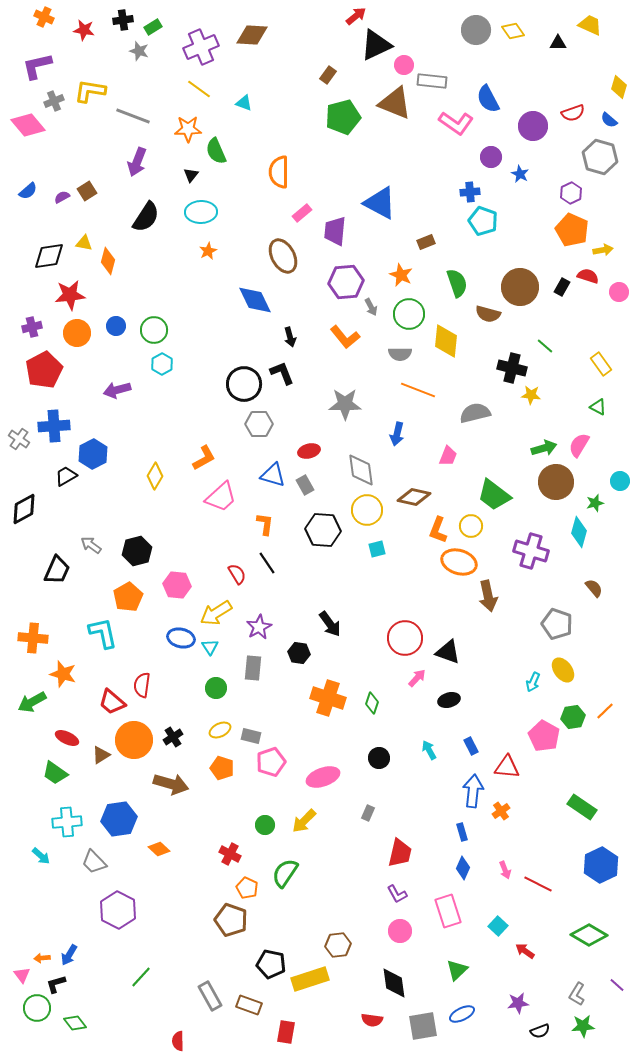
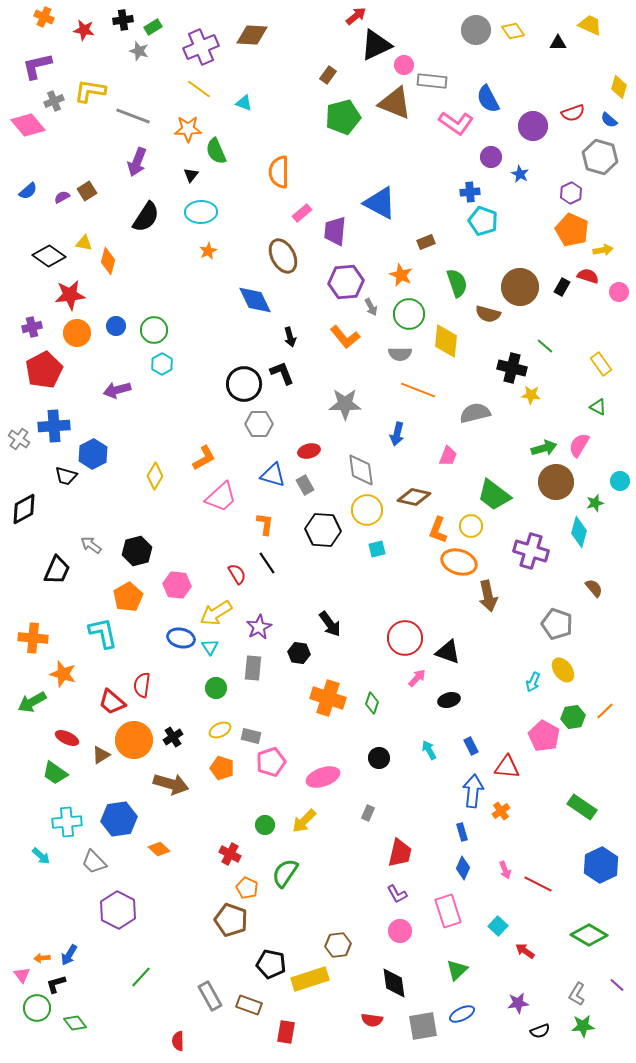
black diamond at (49, 256): rotated 44 degrees clockwise
black trapezoid at (66, 476): rotated 135 degrees counterclockwise
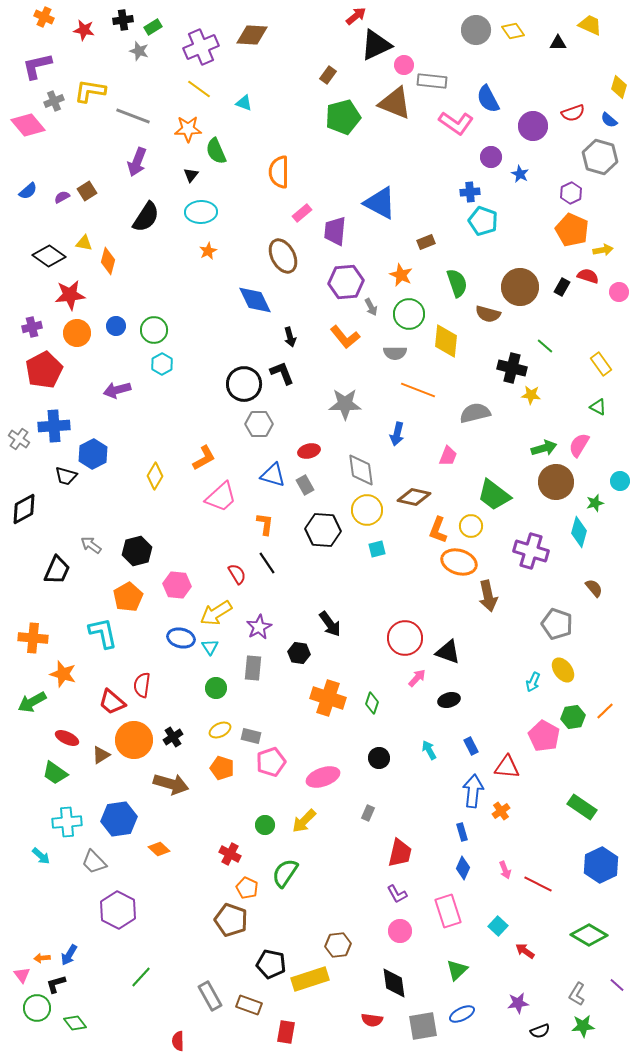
gray semicircle at (400, 354): moved 5 px left, 1 px up
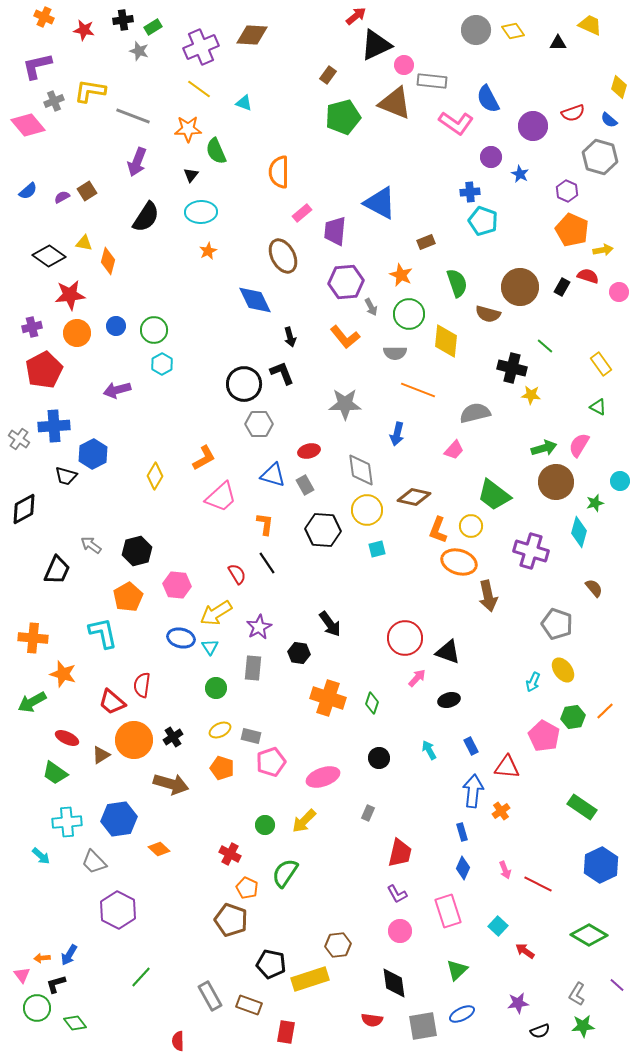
purple hexagon at (571, 193): moved 4 px left, 2 px up; rotated 10 degrees counterclockwise
pink trapezoid at (448, 456): moved 6 px right, 6 px up; rotated 20 degrees clockwise
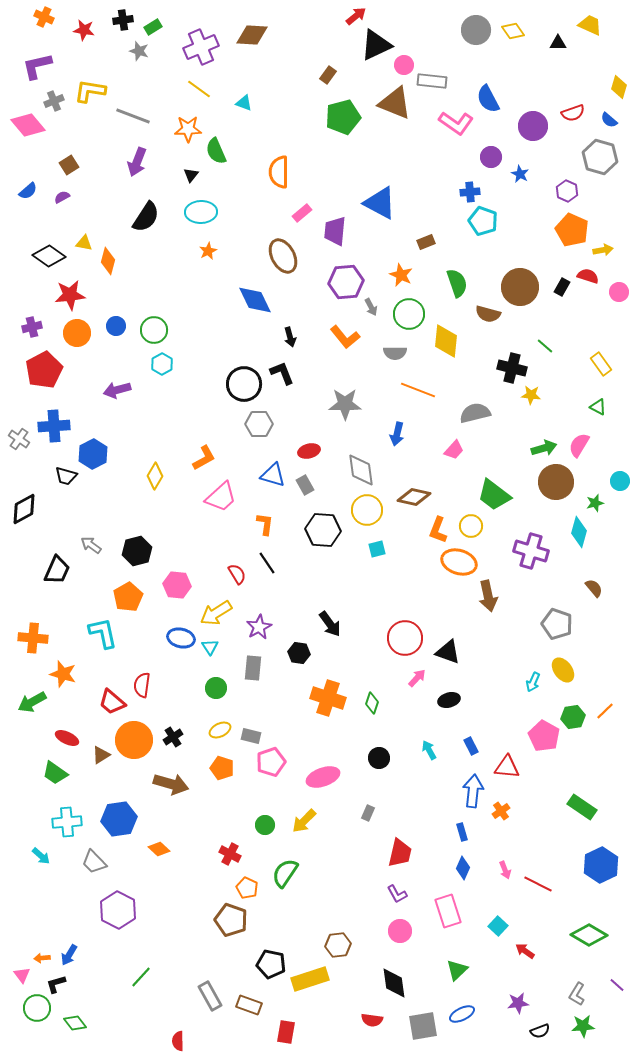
brown square at (87, 191): moved 18 px left, 26 px up
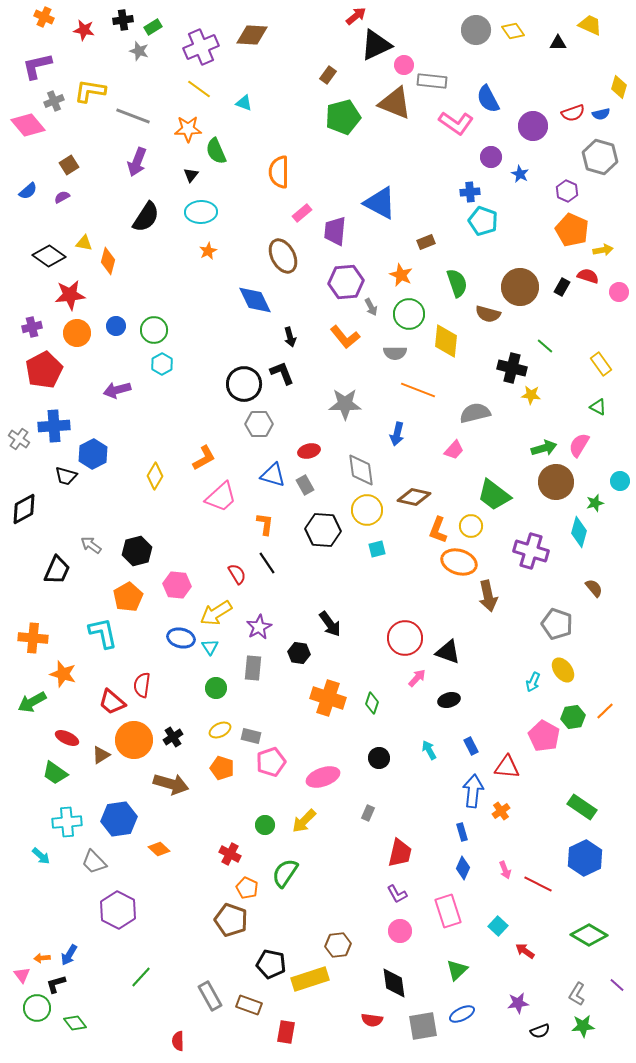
blue semicircle at (609, 120): moved 8 px left, 6 px up; rotated 54 degrees counterclockwise
blue hexagon at (601, 865): moved 16 px left, 7 px up
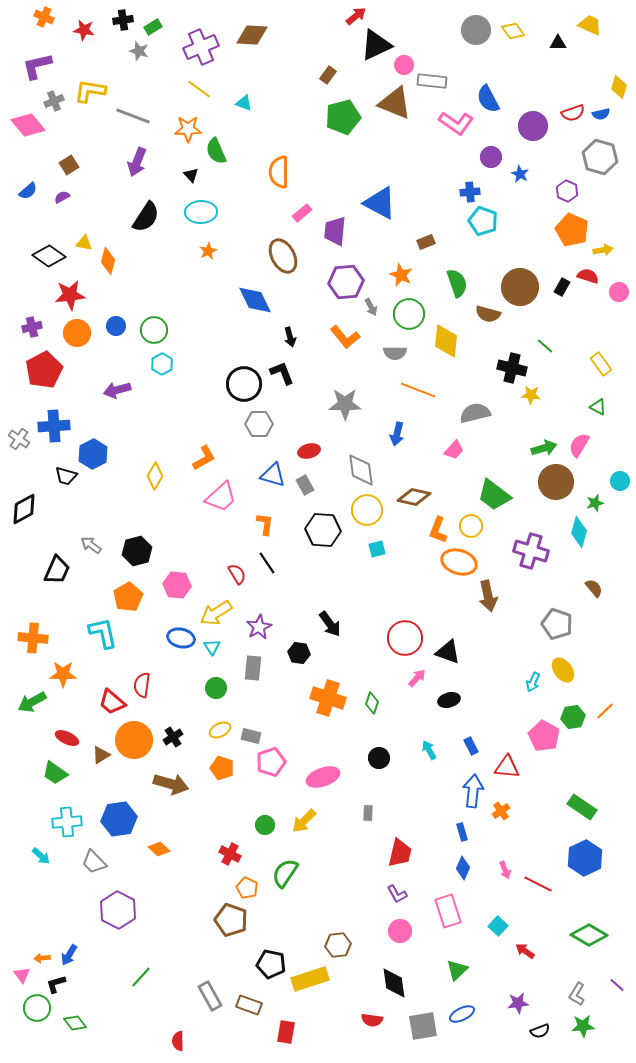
black triangle at (191, 175): rotated 21 degrees counterclockwise
cyan triangle at (210, 647): moved 2 px right
orange star at (63, 674): rotated 16 degrees counterclockwise
gray rectangle at (368, 813): rotated 21 degrees counterclockwise
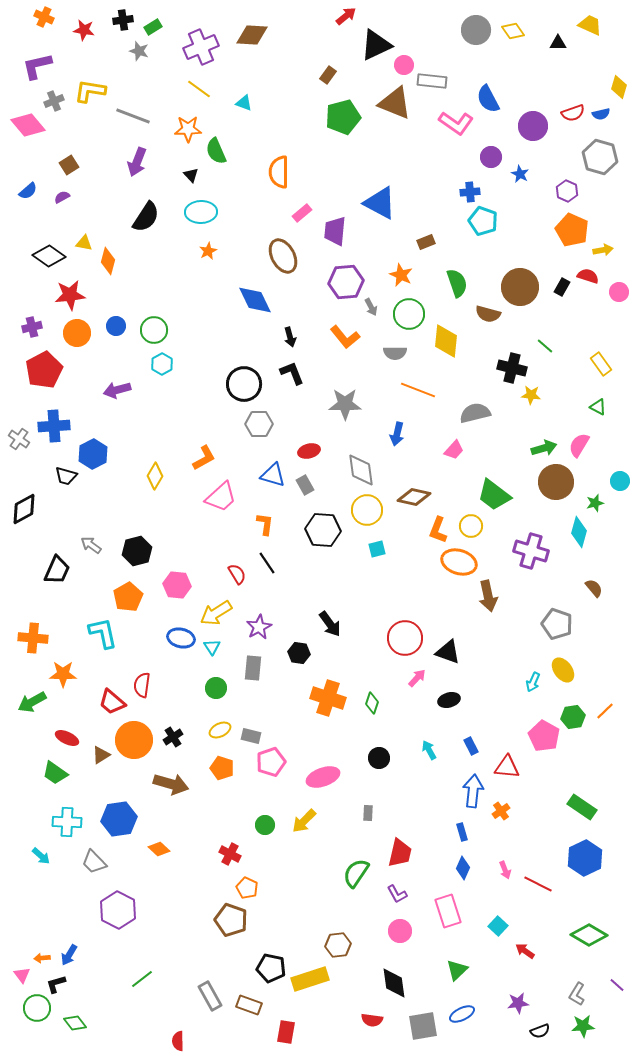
red arrow at (356, 16): moved 10 px left
black L-shape at (282, 373): moved 10 px right
cyan cross at (67, 822): rotated 8 degrees clockwise
green semicircle at (285, 873): moved 71 px right
black pentagon at (271, 964): moved 4 px down
green line at (141, 977): moved 1 px right, 2 px down; rotated 10 degrees clockwise
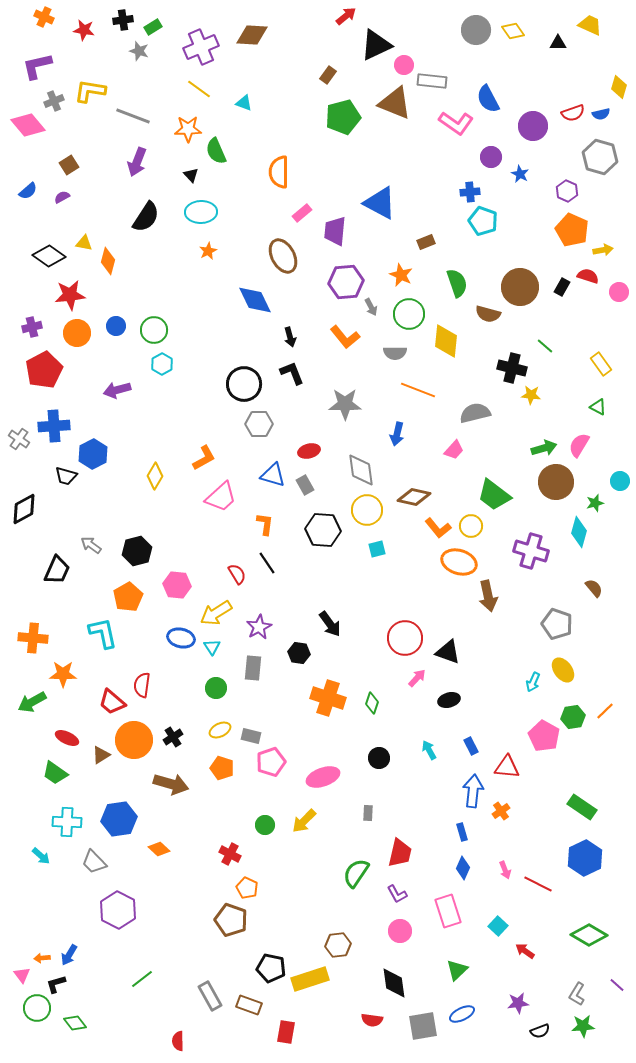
orange L-shape at (438, 530): moved 2 px up; rotated 60 degrees counterclockwise
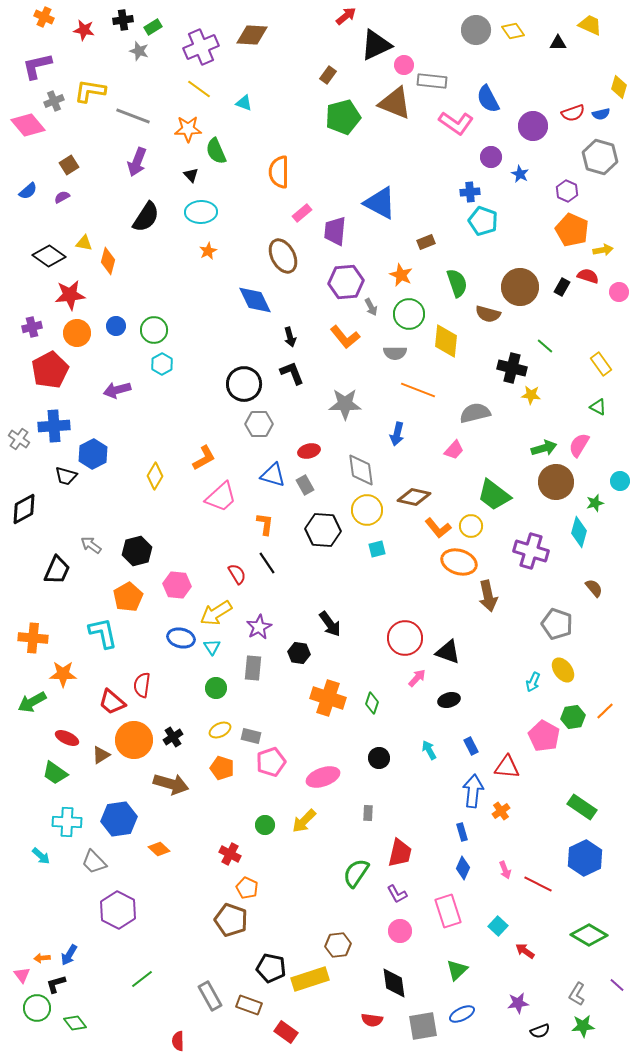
red pentagon at (44, 370): moved 6 px right
red rectangle at (286, 1032): rotated 65 degrees counterclockwise
